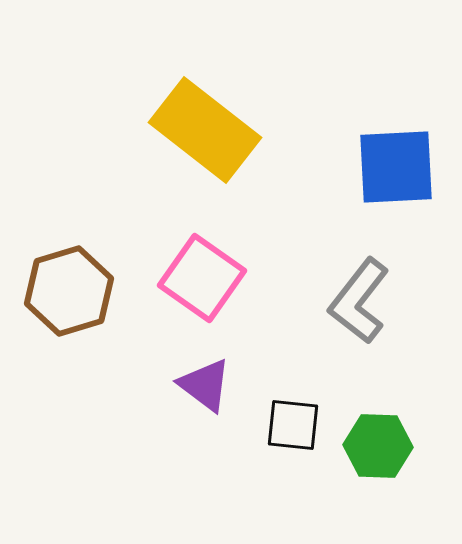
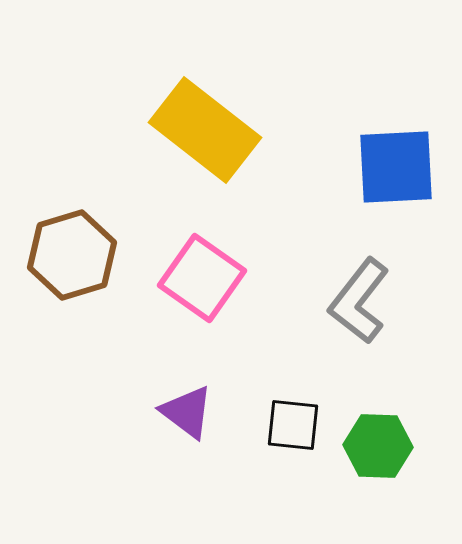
brown hexagon: moved 3 px right, 36 px up
purple triangle: moved 18 px left, 27 px down
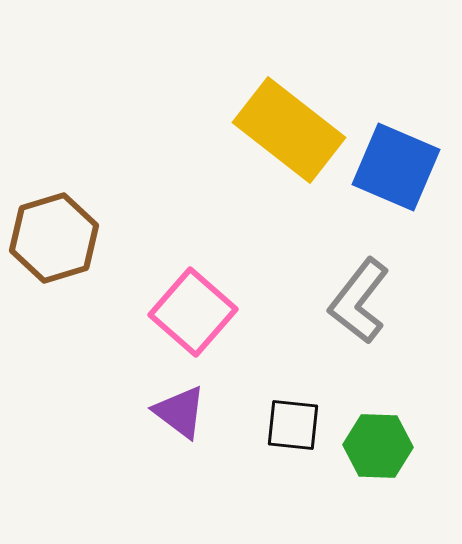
yellow rectangle: moved 84 px right
blue square: rotated 26 degrees clockwise
brown hexagon: moved 18 px left, 17 px up
pink square: moved 9 px left, 34 px down; rotated 6 degrees clockwise
purple triangle: moved 7 px left
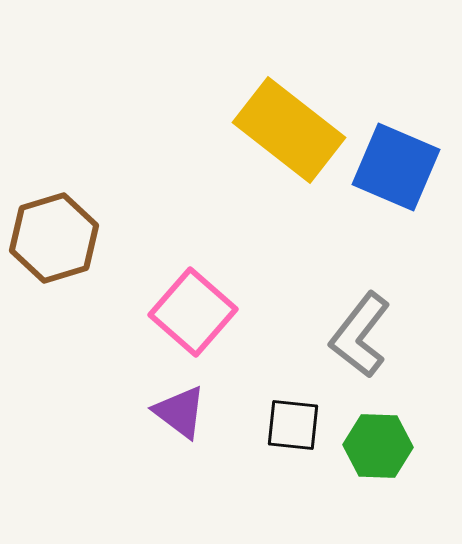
gray L-shape: moved 1 px right, 34 px down
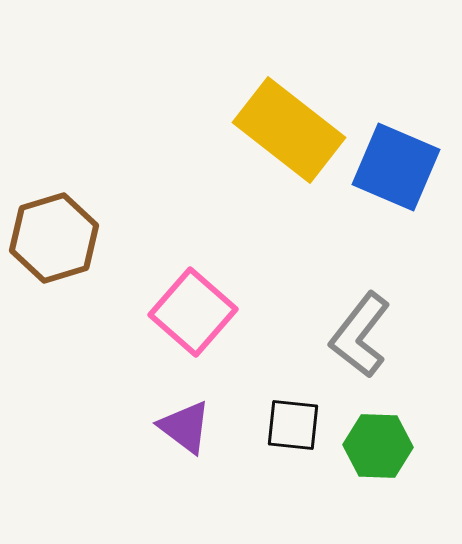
purple triangle: moved 5 px right, 15 px down
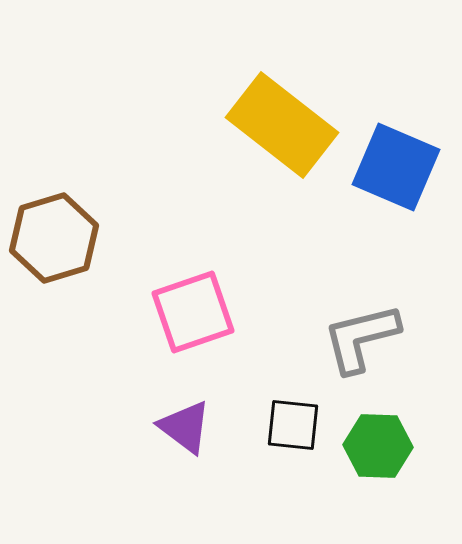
yellow rectangle: moved 7 px left, 5 px up
pink square: rotated 30 degrees clockwise
gray L-shape: moved 1 px right, 3 px down; rotated 38 degrees clockwise
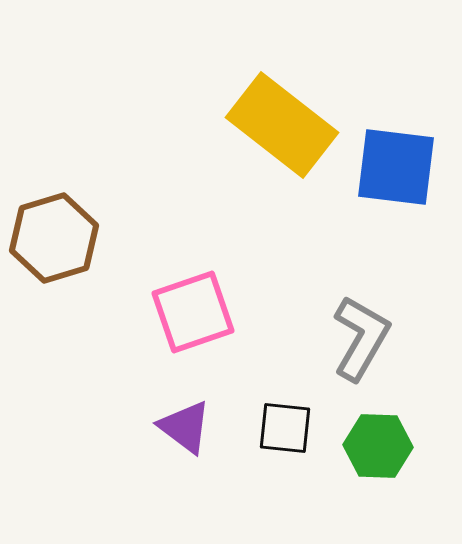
blue square: rotated 16 degrees counterclockwise
gray L-shape: rotated 134 degrees clockwise
black square: moved 8 px left, 3 px down
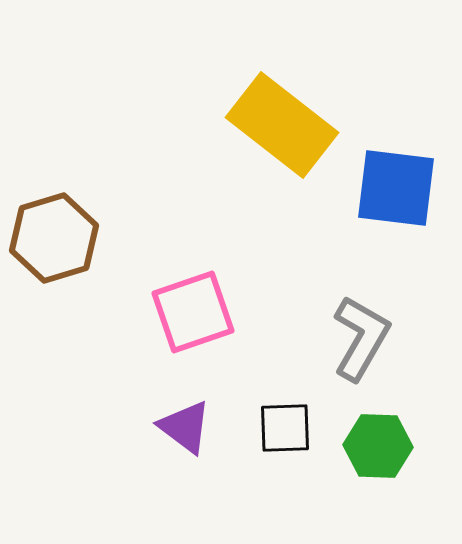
blue square: moved 21 px down
black square: rotated 8 degrees counterclockwise
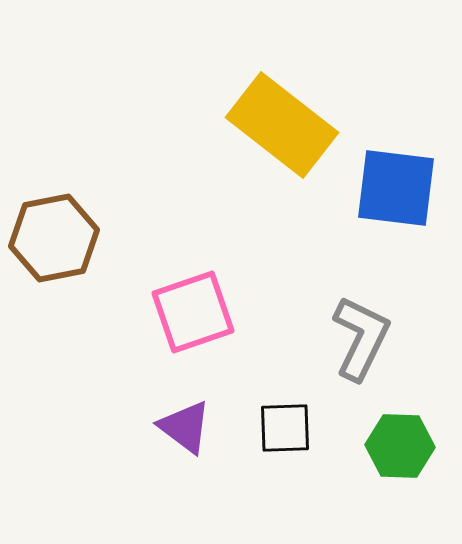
brown hexagon: rotated 6 degrees clockwise
gray L-shape: rotated 4 degrees counterclockwise
green hexagon: moved 22 px right
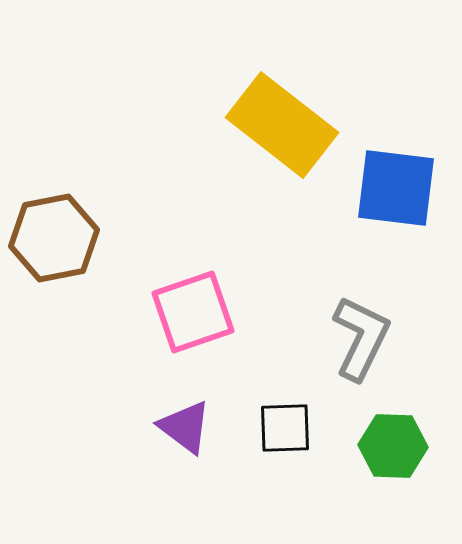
green hexagon: moved 7 px left
